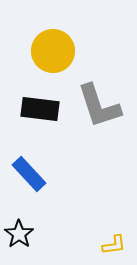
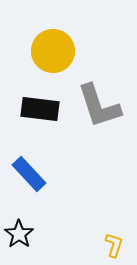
yellow L-shape: rotated 65 degrees counterclockwise
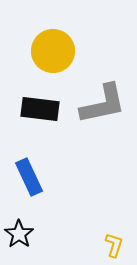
gray L-shape: moved 4 px right, 2 px up; rotated 84 degrees counterclockwise
blue rectangle: moved 3 px down; rotated 18 degrees clockwise
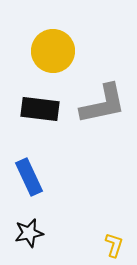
black star: moved 10 px right, 1 px up; rotated 24 degrees clockwise
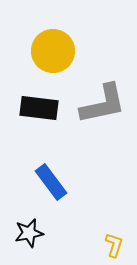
black rectangle: moved 1 px left, 1 px up
blue rectangle: moved 22 px right, 5 px down; rotated 12 degrees counterclockwise
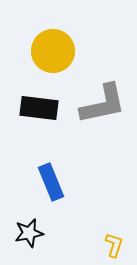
blue rectangle: rotated 15 degrees clockwise
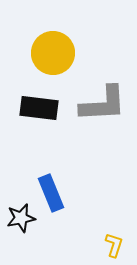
yellow circle: moved 2 px down
gray L-shape: rotated 9 degrees clockwise
blue rectangle: moved 11 px down
black star: moved 8 px left, 15 px up
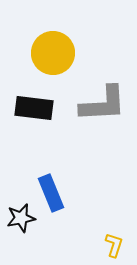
black rectangle: moved 5 px left
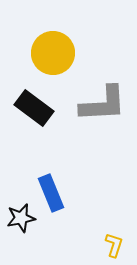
black rectangle: rotated 30 degrees clockwise
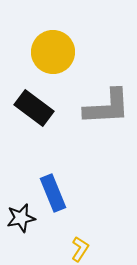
yellow circle: moved 1 px up
gray L-shape: moved 4 px right, 3 px down
blue rectangle: moved 2 px right
yellow L-shape: moved 34 px left, 4 px down; rotated 15 degrees clockwise
